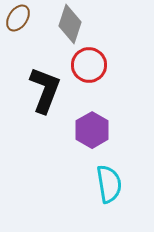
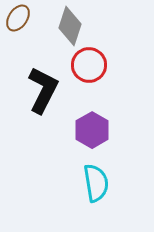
gray diamond: moved 2 px down
black L-shape: moved 2 px left; rotated 6 degrees clockwise
cyan semicircle: moved 13 px left, 1 px up
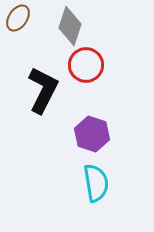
red circle: moved 3 px left
purple hexagon: moved 4 px down; rotated 12 degrees counterclockwise
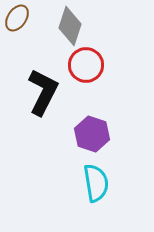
brown ellipse: moved 1 px left
black L-shape: moved 2 px down
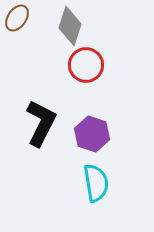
black L-shape: moved 2 px left, 31 px down
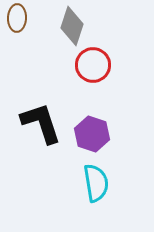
brown ellipse: rotated 32 degrees counterclockwise
gray diamond: moved 2 px right
red circle: moved 7 px right
black L-shape: rotated 45 degrees counterclockwise
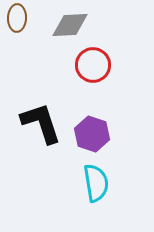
gray diamond: moved 2 px left, 1 px up; rotated 69 degrees clockwise
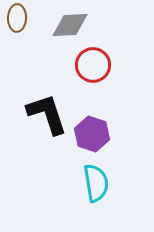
black L-shape: moved 6 px right, 9 px up
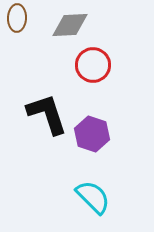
cyan semicircle: moved 3 px left, 14 px down; rotated 36 degrees counterclockwise
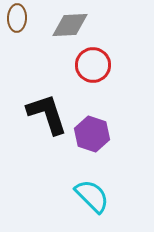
cyan semicircle: moved 1 px left, 1 px up
